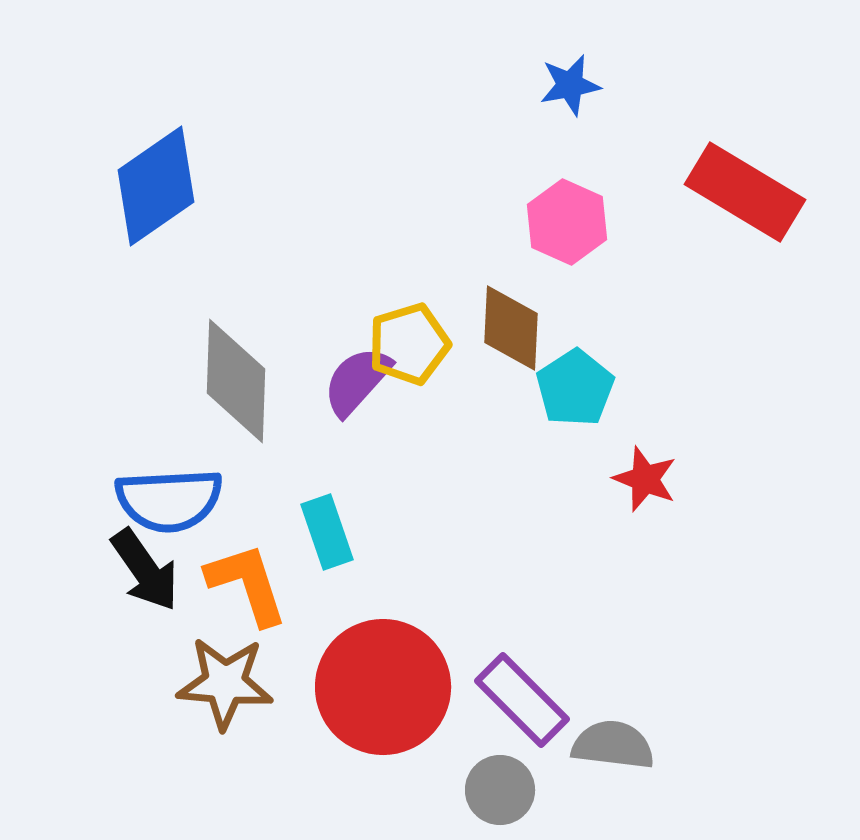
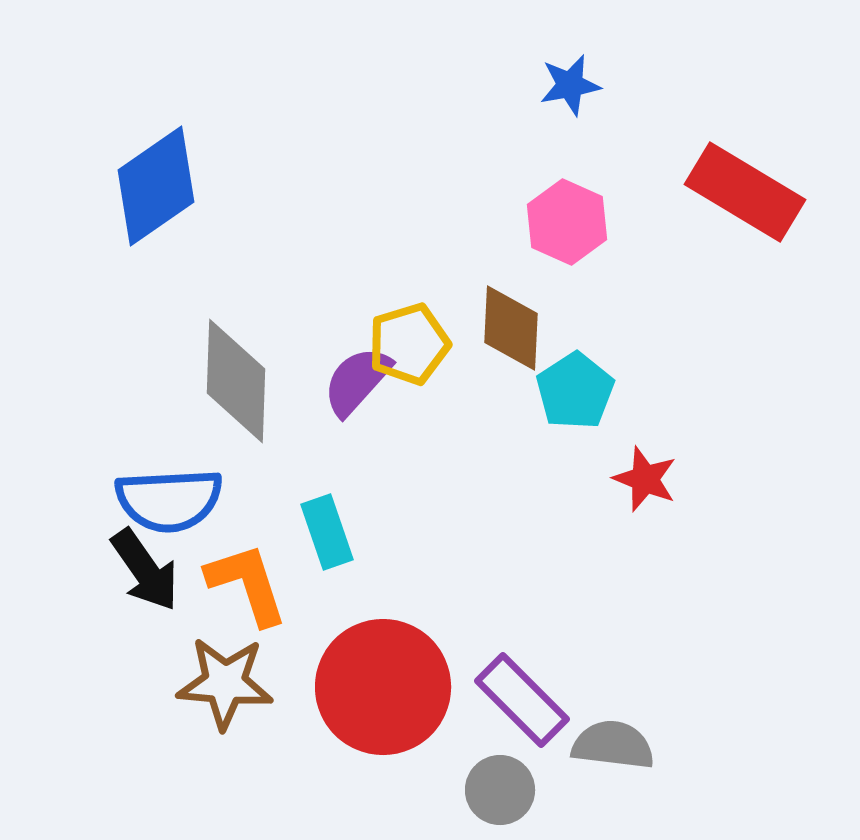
cyan pentagon: moved 3 px down
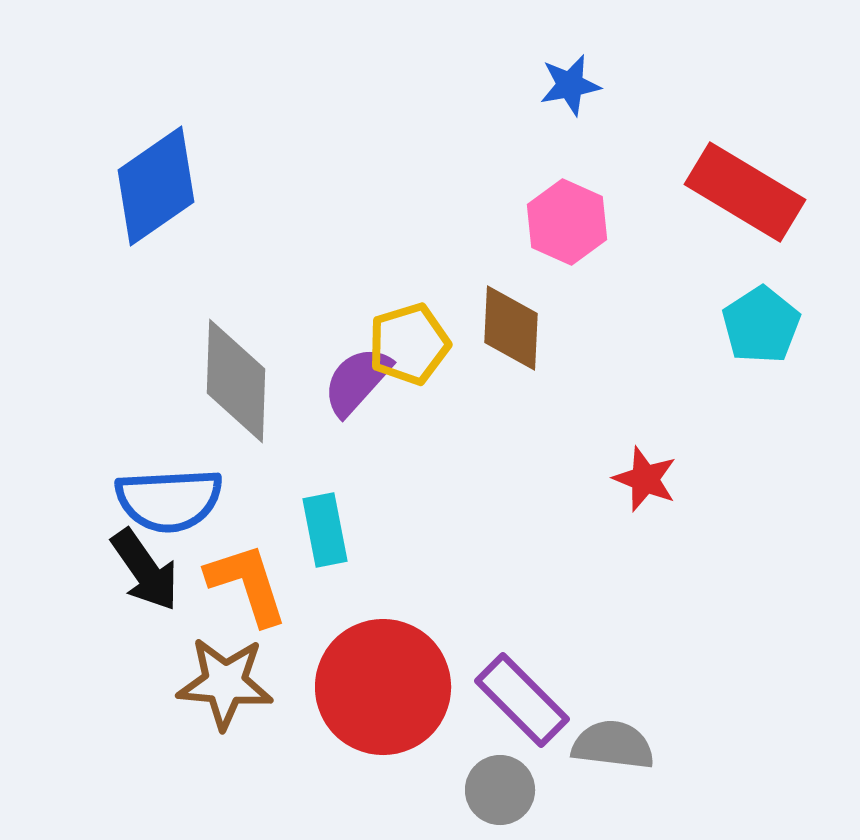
cyan pentagon: moved 186 px right, 66 px up
cyan rectangle: moved 2 px left, 2 px up; rotated 8 degrees clockwise
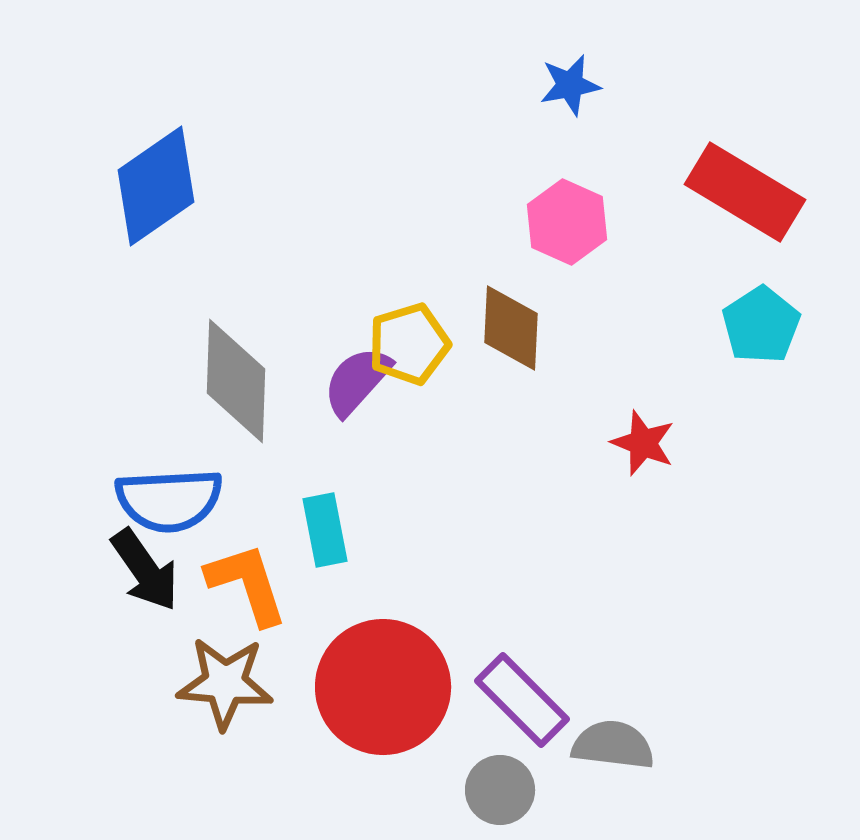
red star: moved 2 px left, 36 px up
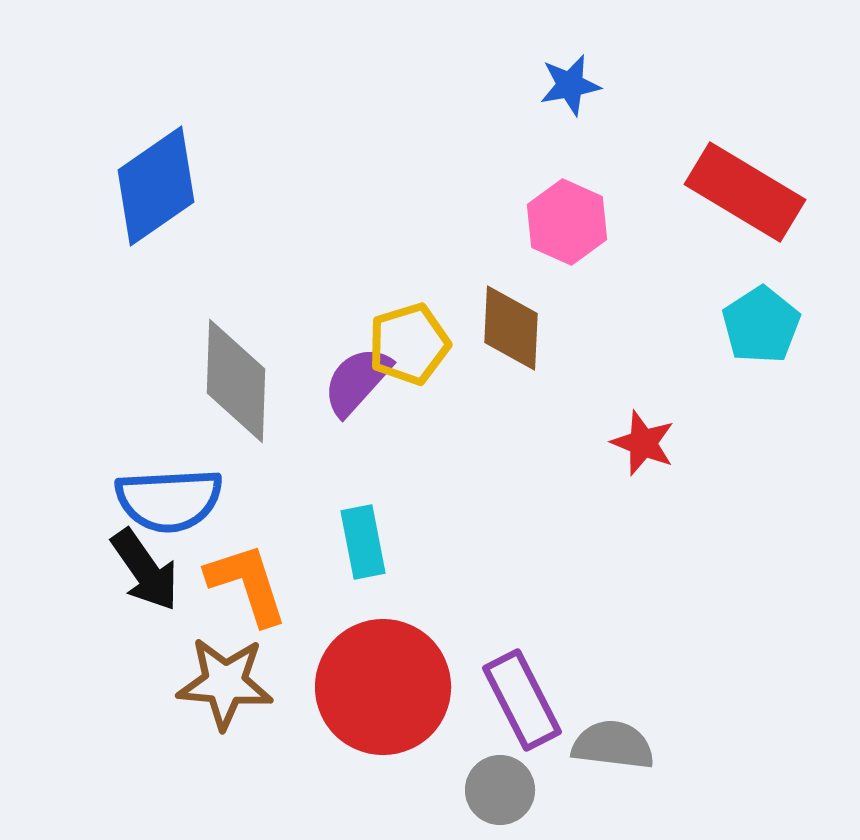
cyan rectangle: moved 38 px right, 12 px down
purple rectangle: rotated 18 degrees clockwise
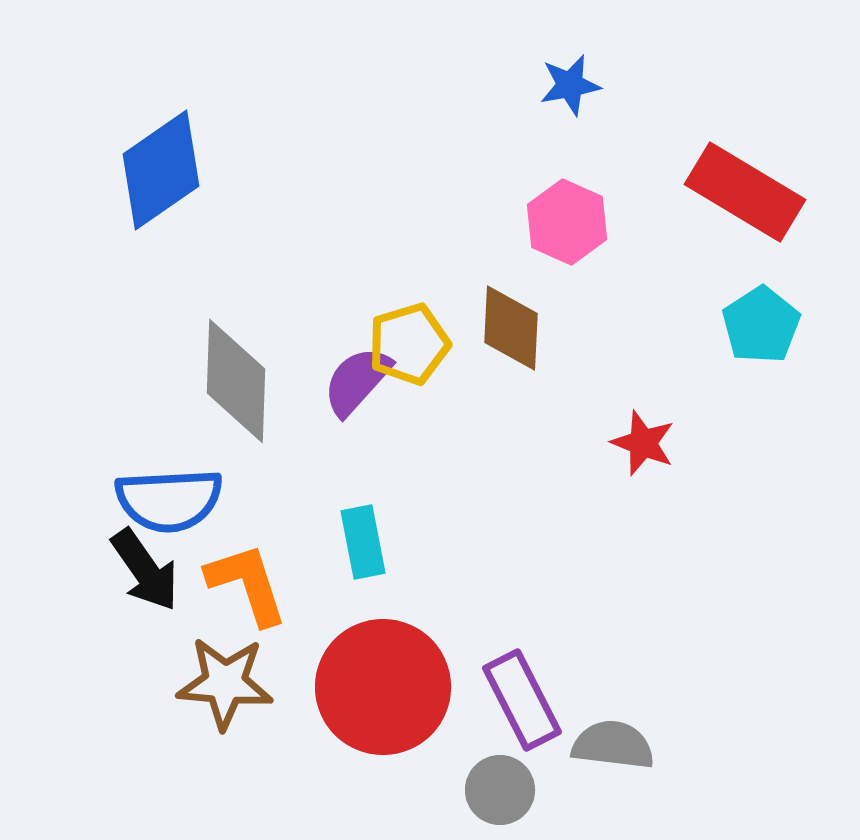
blue diamond: moved 5 px right, 16 px up
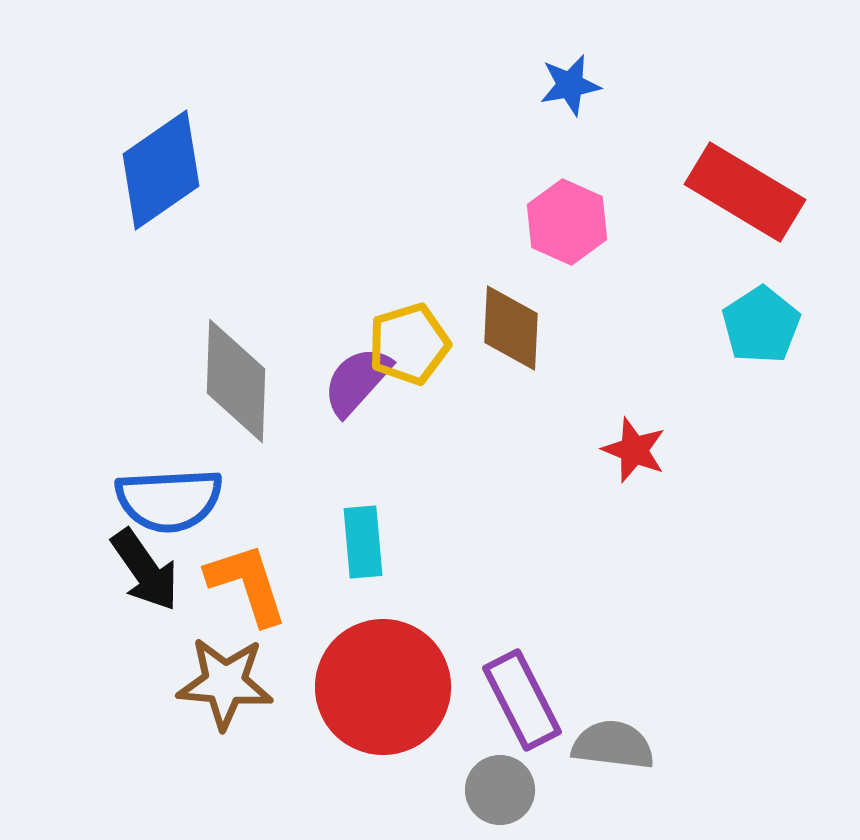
red star: moved 9 px left, 7 px down
cyan rectangle: rotated 6 degrees clockwise
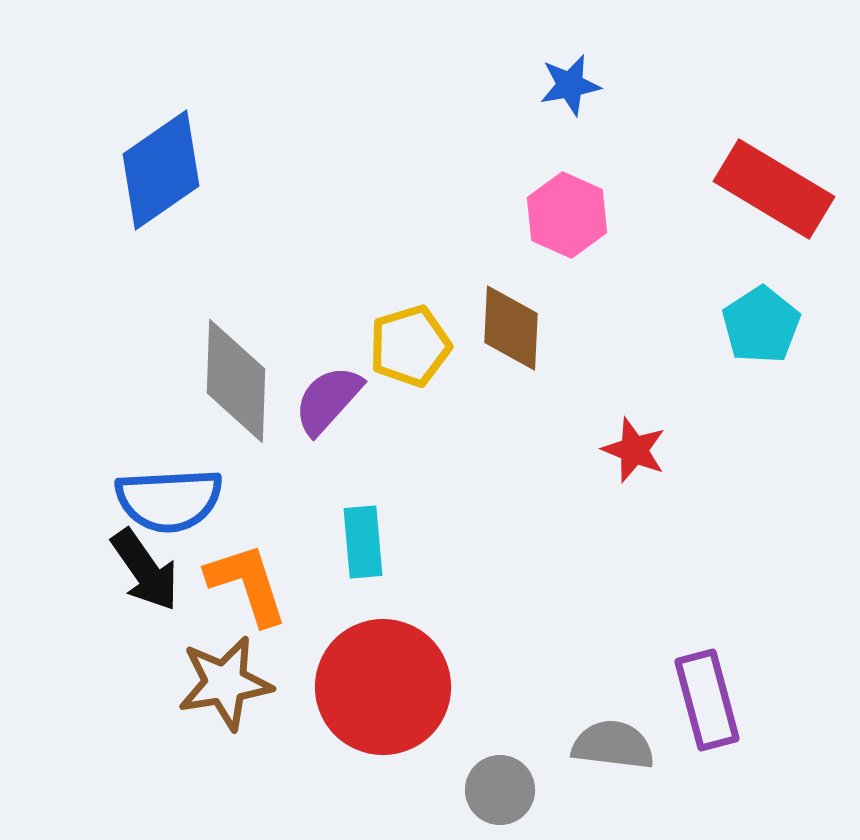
red rectangle: moved 29 px right, 3 px up
pink hexagon: moved 7 px up
yellow pentagon: moved 1 px right, 2 px down
purple semicircle: moved 29 px left, 19 px down
brown star: rotated 14 degrees counterclockwise
purple rectangle: moved 185 px right; rotated 12 degrees clockwise
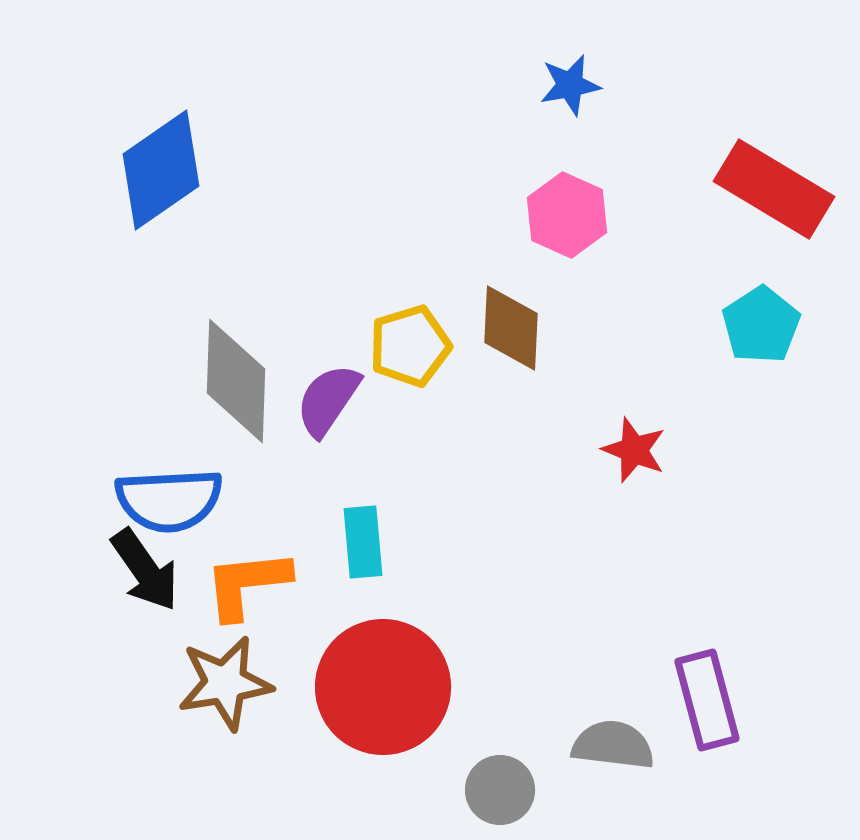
purple semicircle: rotated 8 degrees counterclockwise
orange L-shape: rotated 78 degrees counterclockwise
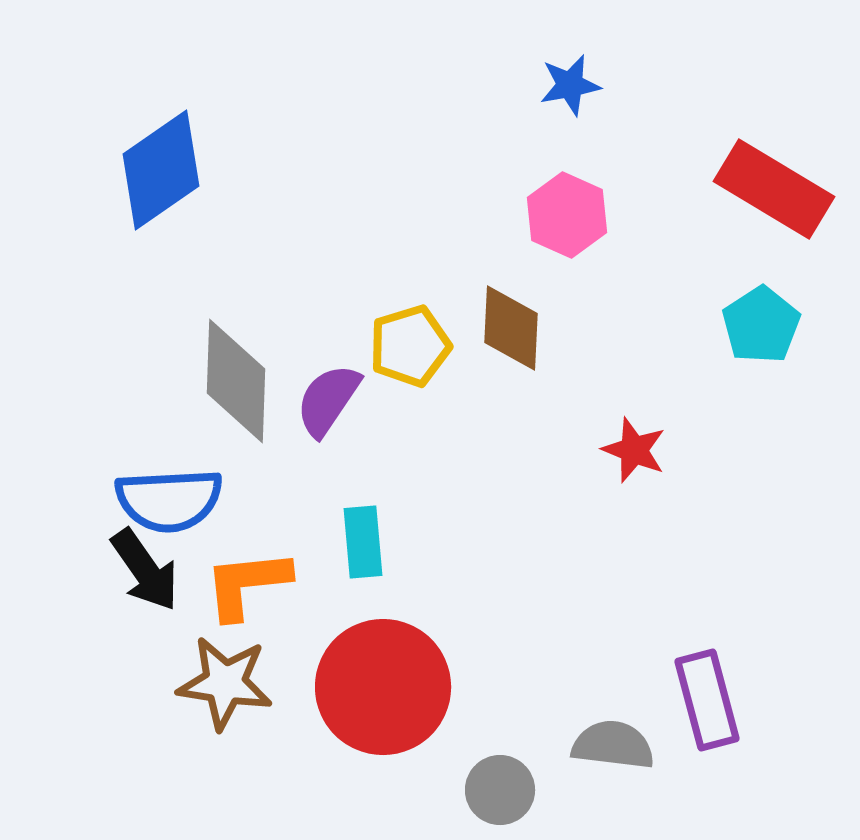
brown star: rotated 18 degrees clockwise
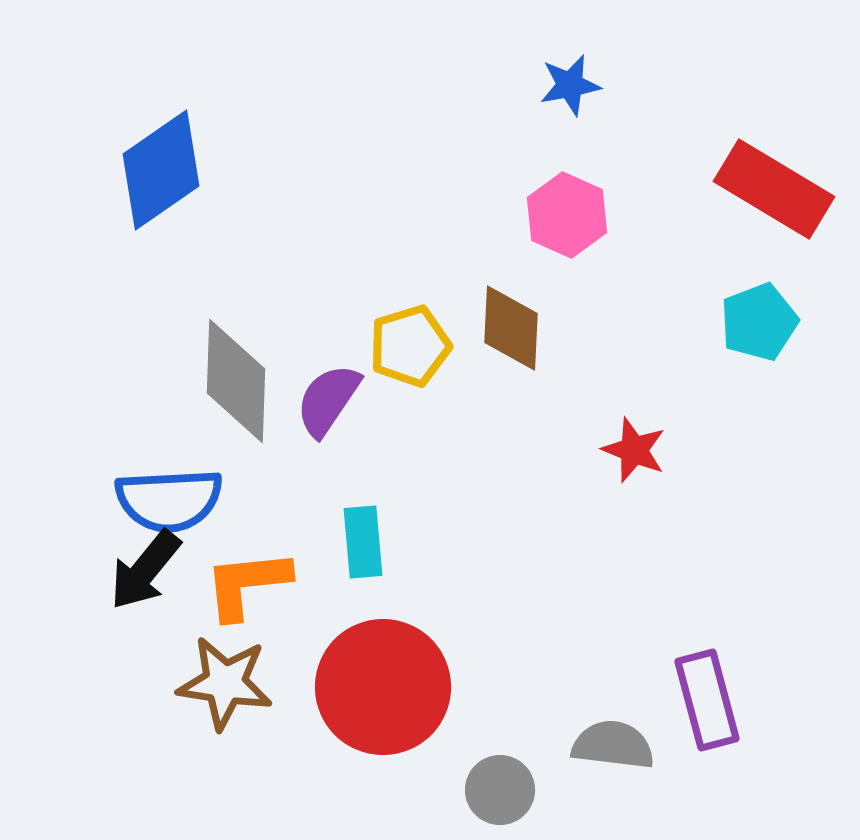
cyan pentagon: moved 2 px left, 3 px up; rotated 12 degrees clockwise
black arrow: rotated 74 degrees clockwise
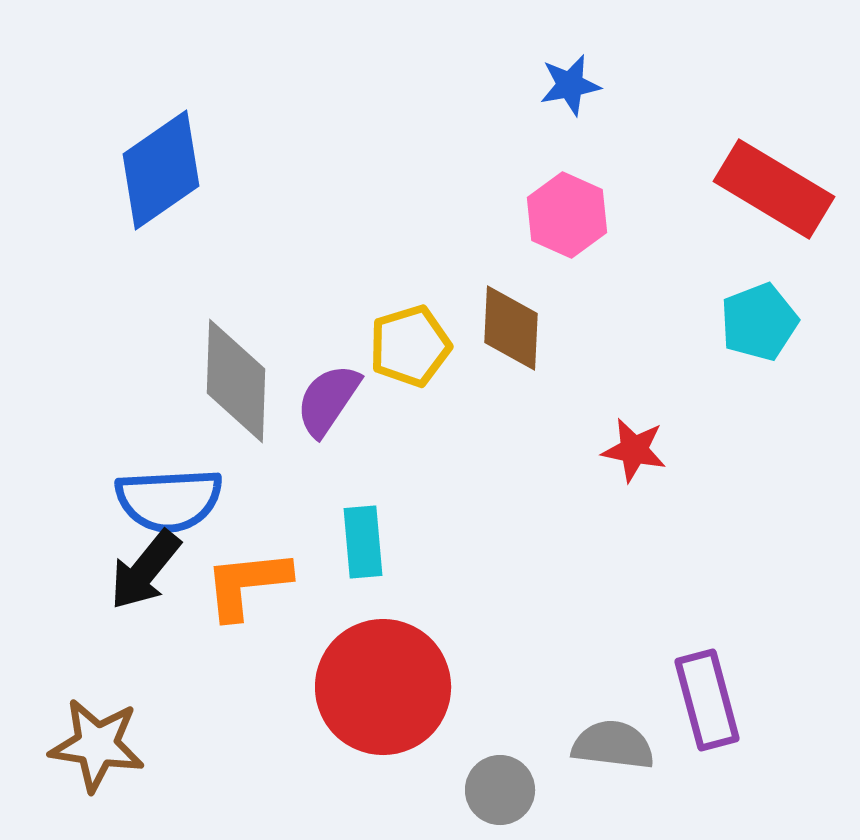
red star: rotated 10 degrees counterclockwise
brown star: moved 128 px left, 62 px down
